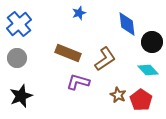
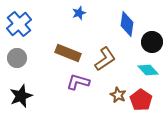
blue diamond: rotated 15 degrees clockwise
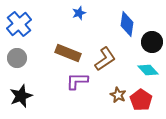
purple L-shape: moved 1 px left, 1 px up; rotated 15 degrees counterclockwise
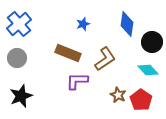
blue star: moved 4 px right, 11 px down
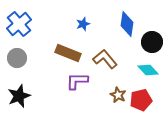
brown L-shape: rotated 95 degrees counterclockwise
black star: moved 2 px left
red pentagon: rotated 25 degrees clockwise
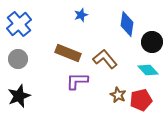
blue star: moved 2 px left, 9 px up
gray circle: moved 1 px right, 1 px down
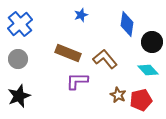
blue cross: moved 1 px right
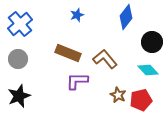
blue star: moved 4 px left
blue diamond: moved 1 px left, 7 px up; rotated 30 degrees clockwise
